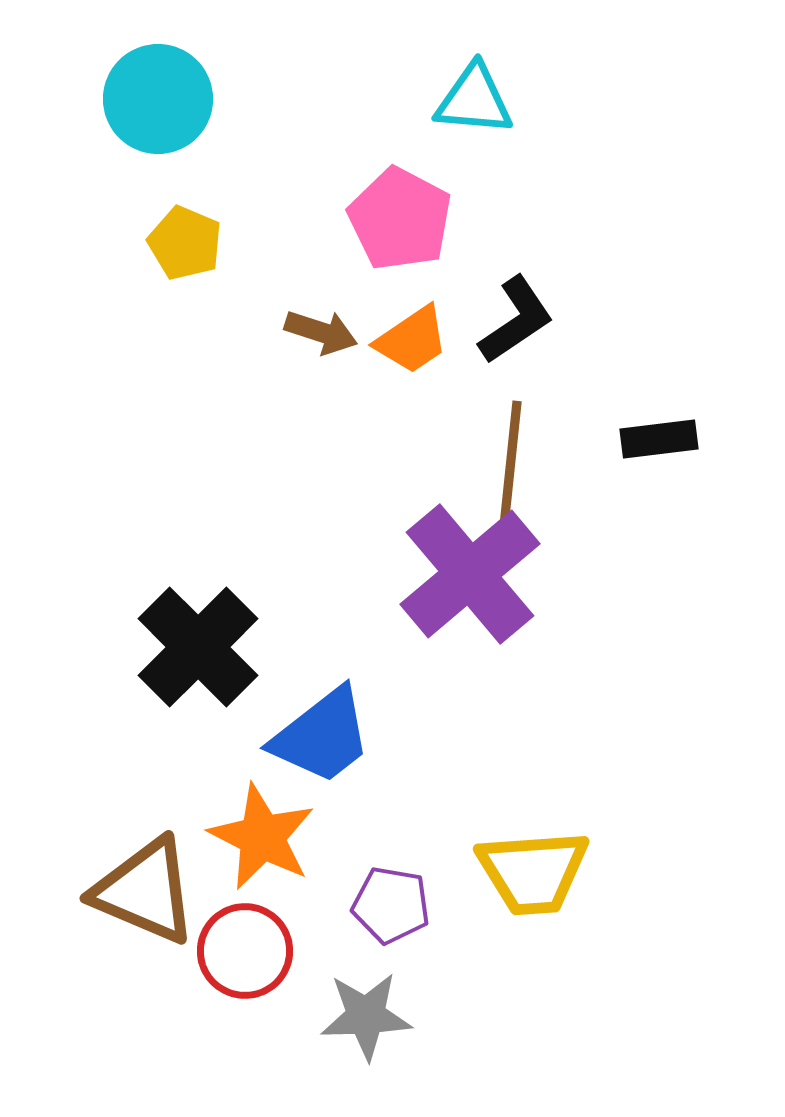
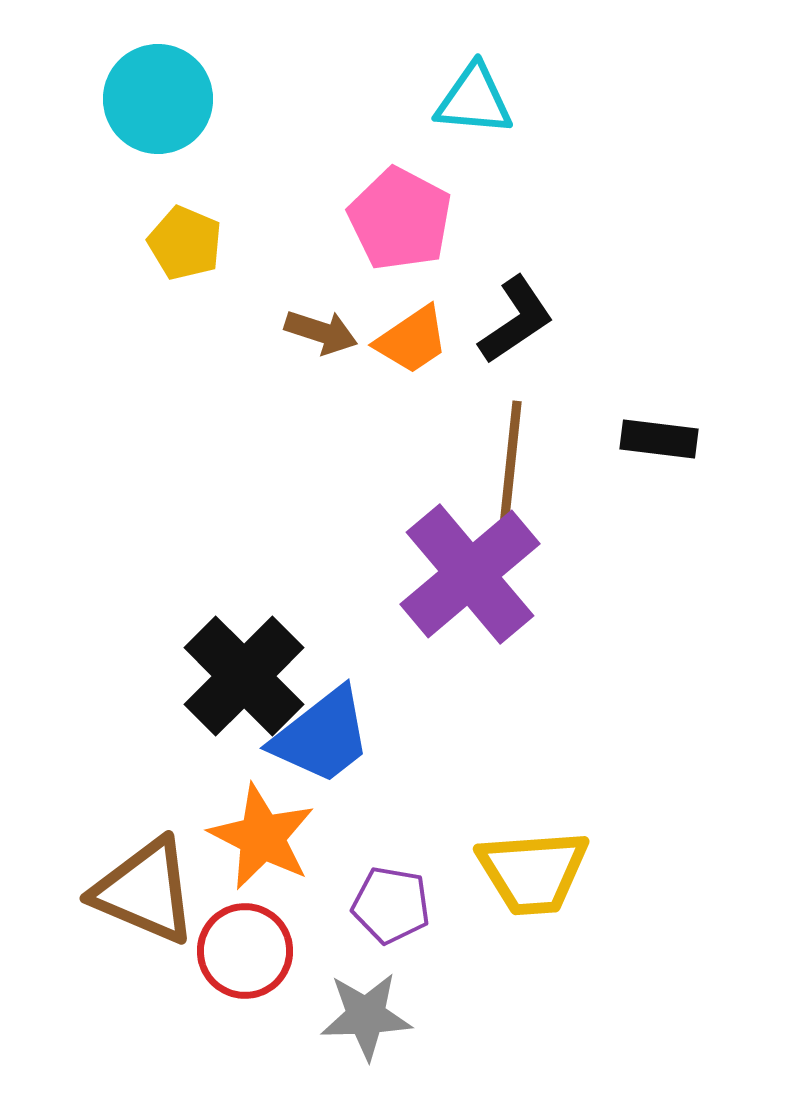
black rectangle: rotated 14 degrees clockwise
black cross: moved 46 px right, 29 px down
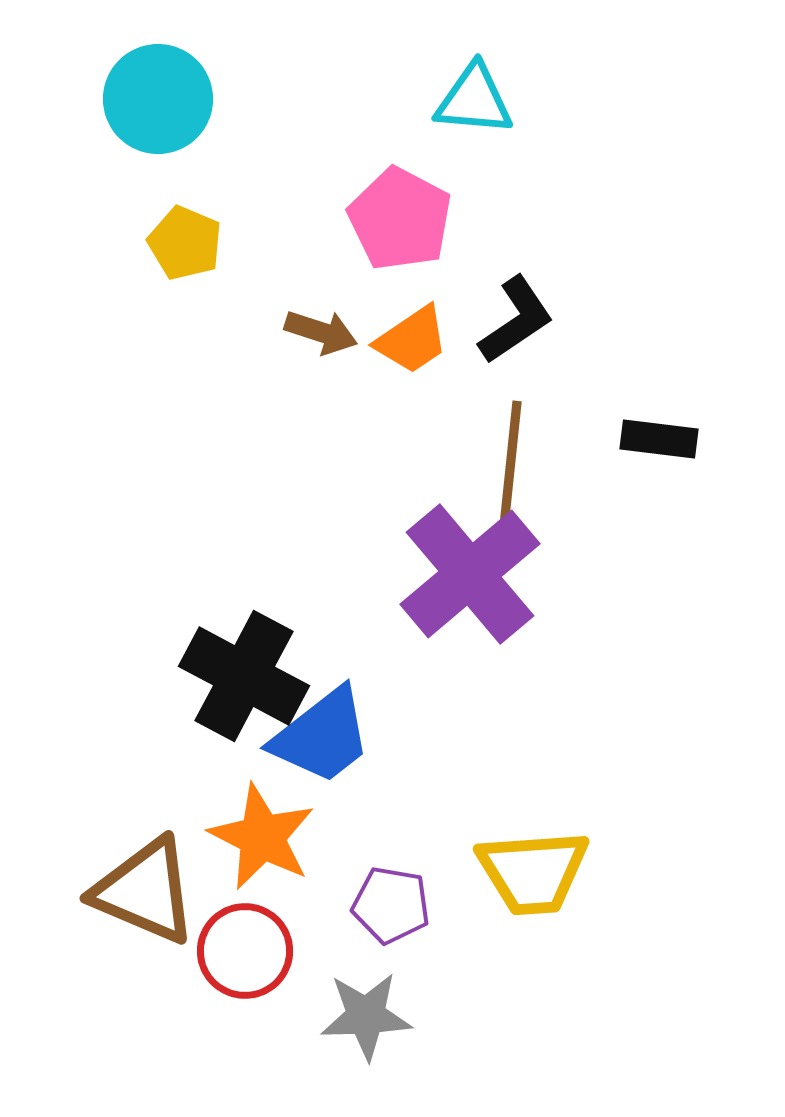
black cross: rotated 17 degrees counterclockwise
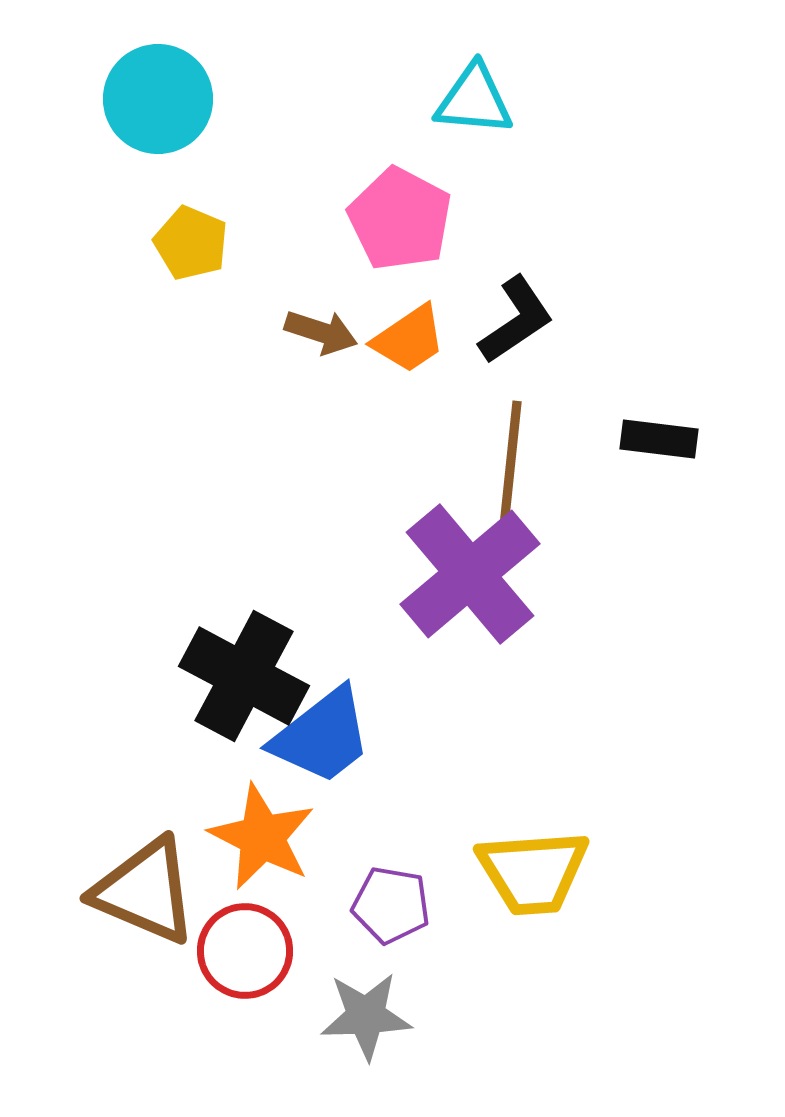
yellow pentagon: moved 6 px right
orange trapezoid: moved 3 px left, 1 px up
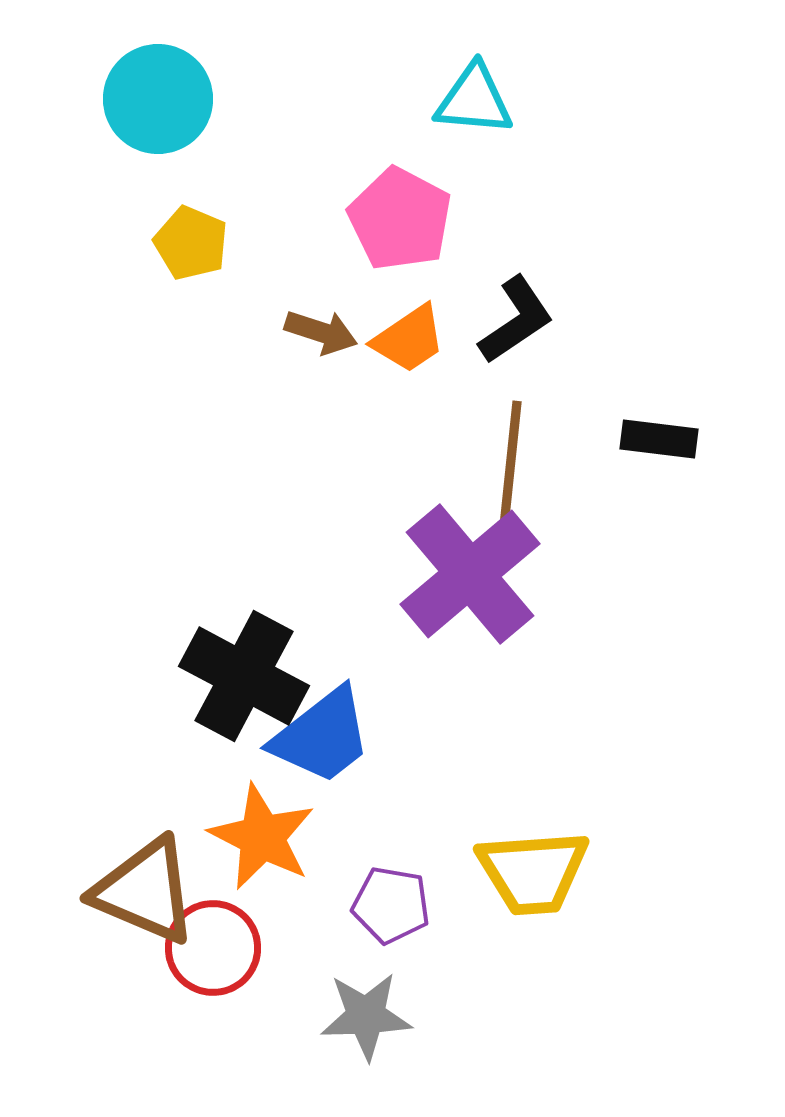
red circle: moved 32 px left, 3 px up
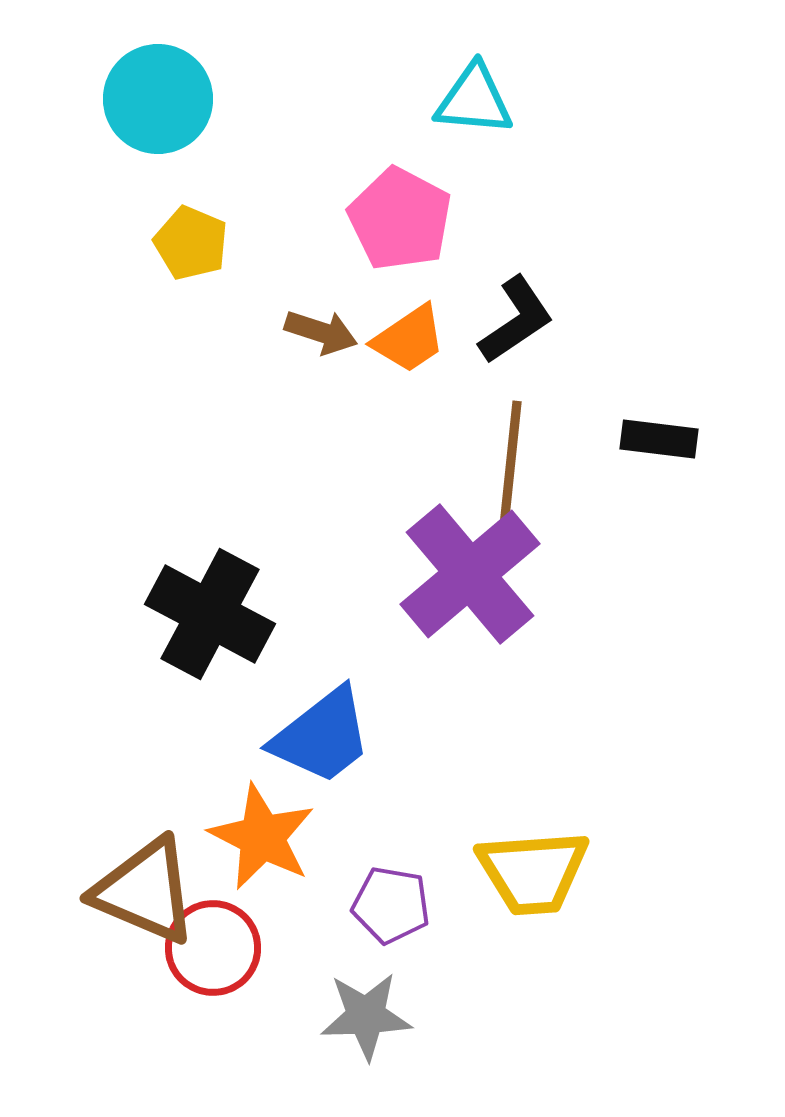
black cross: moved 34 px left, 62 px up
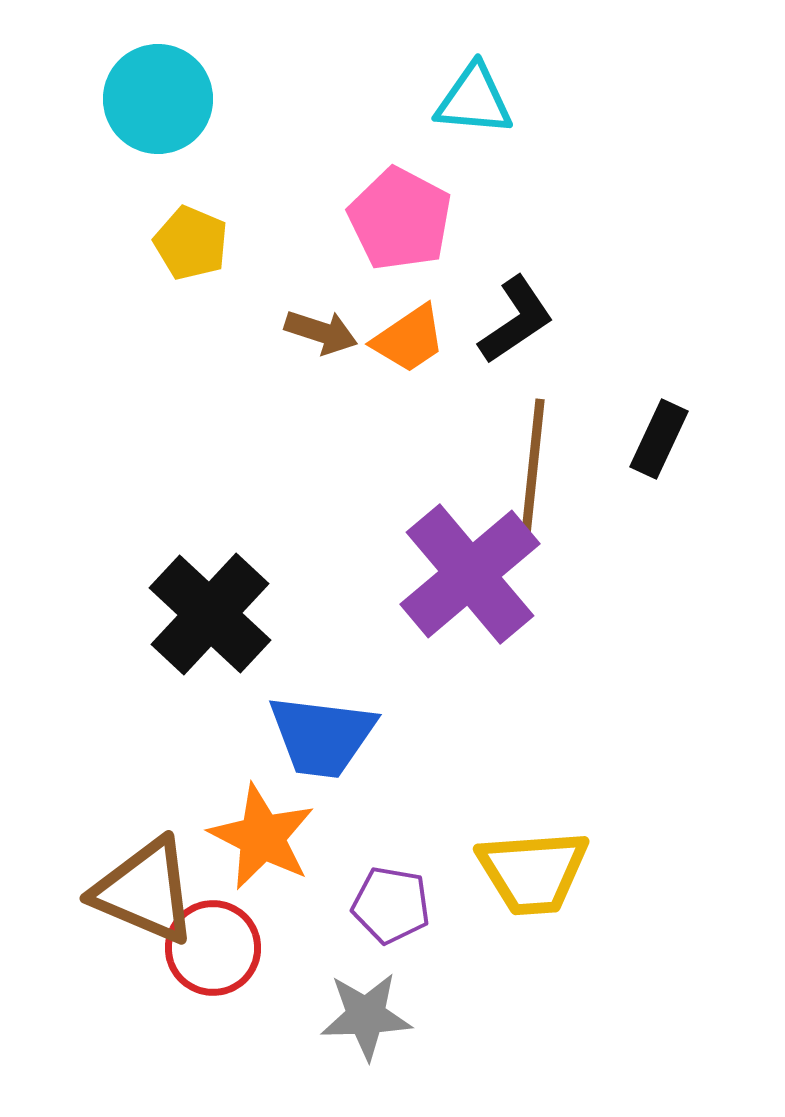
black rectangle: rotated 72 degrees counterclockwise
brown line: moved 23 px right, 2 px up
black cross: rotated 15 degrees clockwise
blue trapezoid: rotated 45 degrees clockwise
